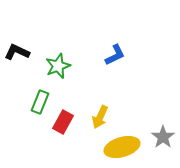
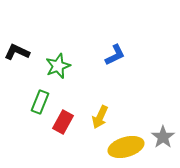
yellow ellipse: moved 4 px right
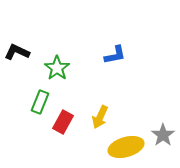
blue L-shape: rotated 15 degrees clockwise
green star: moved 1 px left, 2 px down; rotated 15 degrees counterclockwise
gray star: moved 2 px up
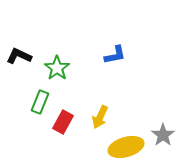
black L-shape: moved 2 px right, 4 px down
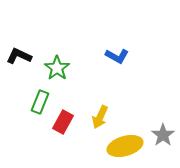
blue L-shape: moved 2 px right, 1 px down; rotated 40 degrees clockwise
yellow ellipse: moved 1 px left, 1 px up
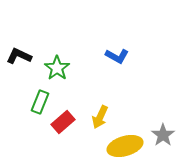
red rectangle: rotated 20 degrees clockwise
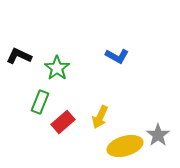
gray star: moved 5 px left
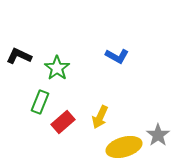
yellow ellipse: moved 1 px left, 1 px down
